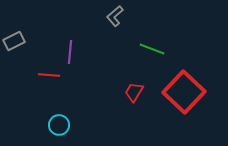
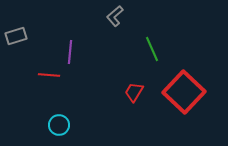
gray rectangle: moved 2 px right, 5 px up; rotated 10 degrees clockwise
green line: rotated 45 degrees clockwise
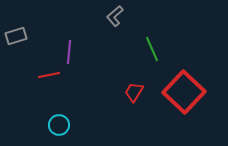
purple line: moved 1 px left
red line: rotated 15 degrees counterclockwise
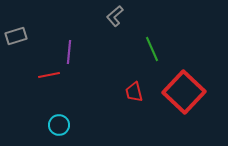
red trapezoid: rotated 45 degrees counterclockwise
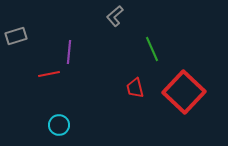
red line: moved 1 px up
red trapezoid: moved 1 px right, 4 px up
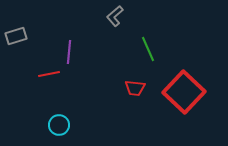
green line: moved 4 px left
red trapezoid: rotated 70 degrees counterclockwise
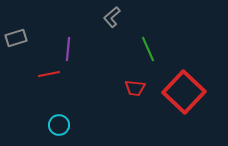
gray L-shape: moved 3 px left, 1 px down
gray rectangle: moved 2 px down
purple line: moved 1 px left, 3 px up
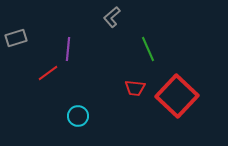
red line: moved 1 px left, 1 px up; rotated 25 degrees counterclockwise
red square: moved 7 px left, 4 px down
cyan circle: moved 19 px right, 9 px up
